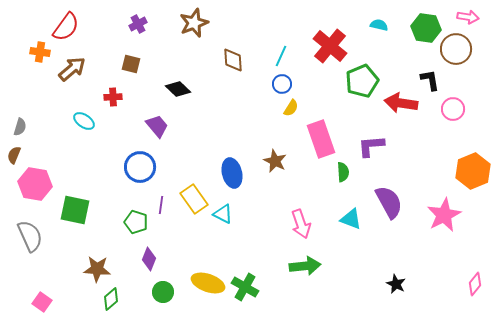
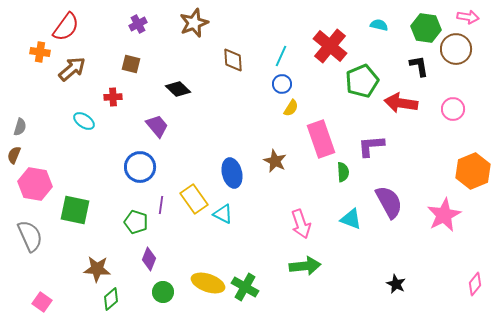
black L-shape at (430, 80): moved 11 px left, 14 px up
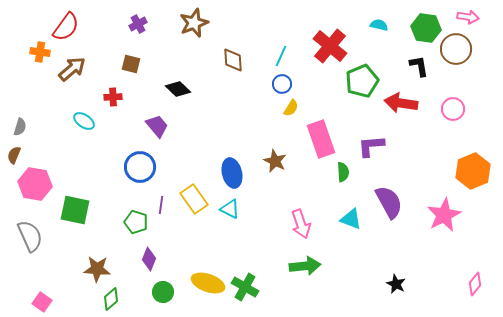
cyan triangle at (223, 214): moved 7 px right, 5 px up
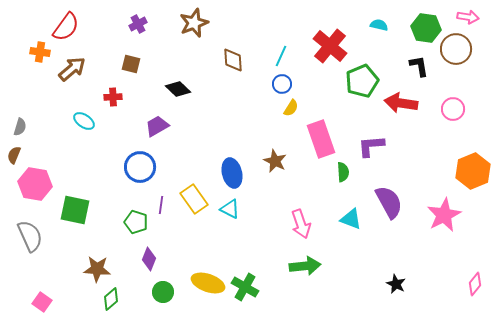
purple trapezoid at (157, 126): rotated 80 degrees counterclockwise
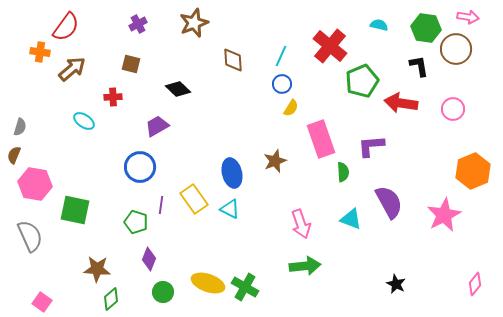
brown star at (275, 161): rotated 25 degrees clockwise
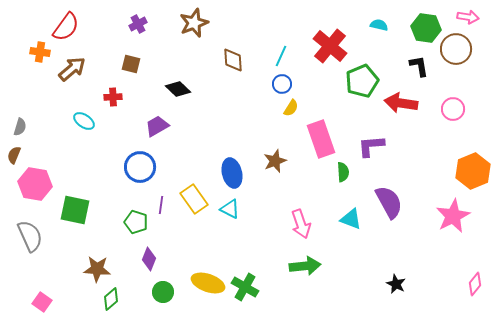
pink star at (444, 215): moved 9 px right, 1 px down
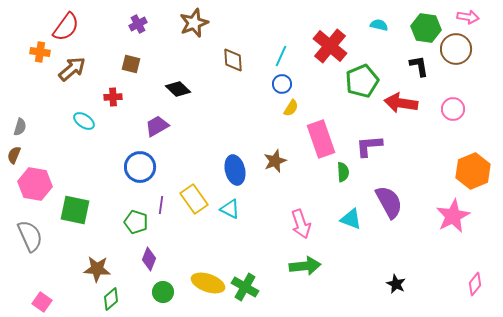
purple L-shape at (371, 146): moved 2 px left
blue ellipse at (232, 173): moved 3 px right, 3 px up
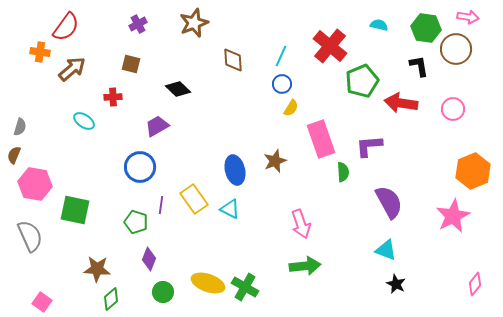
cyan triangle at (351, 219): moved 35 px right, 31 px down
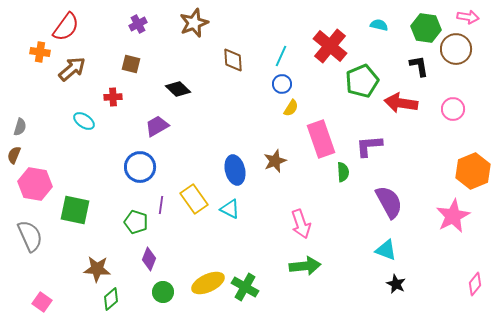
yellow ellipse at (208, 283): rotated 44 degrees counterclockwise
